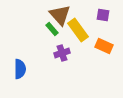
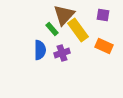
brown triangle: moved 4 px right; rotated 25 degrees clockwise
blue semicircle: moved 20 px right, 19 px up
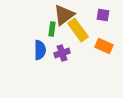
brown triangle: rotated 10 degrees clockwise
green rectangle: rotated 48 degrees clockwise
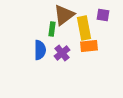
yellow rectangle: moved 6 px right, 2 px up; rotated 25 degrees clockwise
orange rectangle: moved 15 px left; rotated 30 degrees counterclockwise
purple cross: rotated 21 degrees counterclockwise
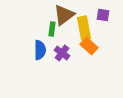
orange rectangle: rotated 48 degrees clockwise
purple cross: rotated 14 degrees counterclockwise
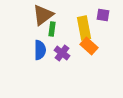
brown triangle: moved 21 px left
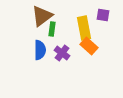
brown triangle: moved 1 px left, 1 px down
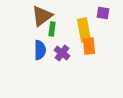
purple square: moved 2 px up
yellow rectangle: moved 2 px down
orange rectangle: rotated 42 degrees clockwise
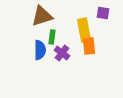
brown triangle: rotated 20 degrees clockwise
green rectangle: moved 8 px down
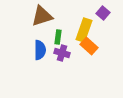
purple square: rotated 32 degrees clockwise
yellow rectangle: rotated 30 degrees clockwise
green rectangle: moved 6 px right
orange rectangle: rotated 42 degrees counterclockwise
purple cross: rotated 21 degrees counterclockwise
